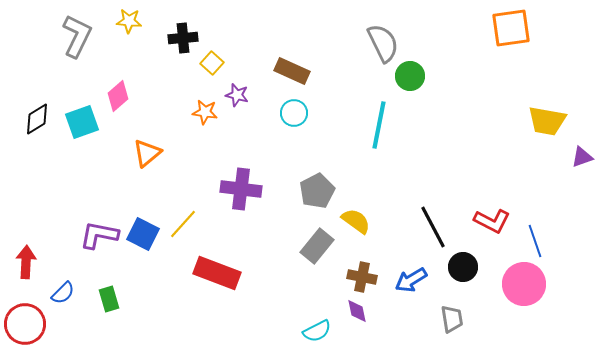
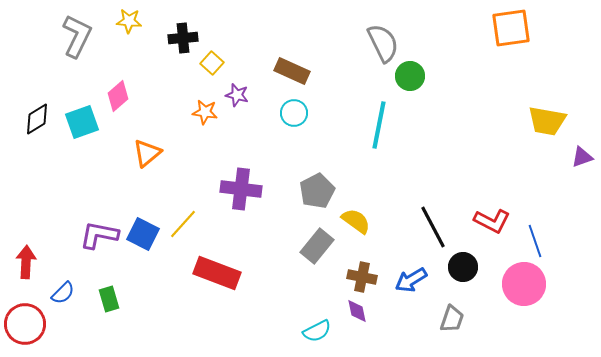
gray trapezoid: rotated 28 degrees clockwise
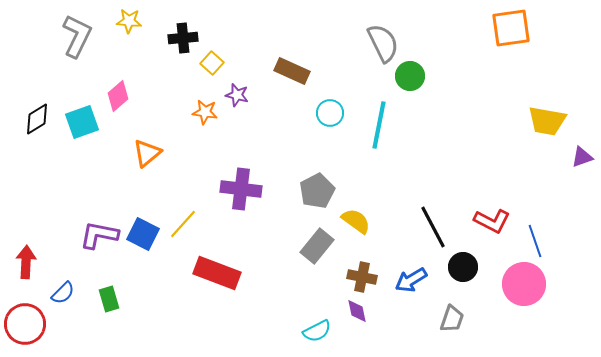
cyan circle: moved 36 px right
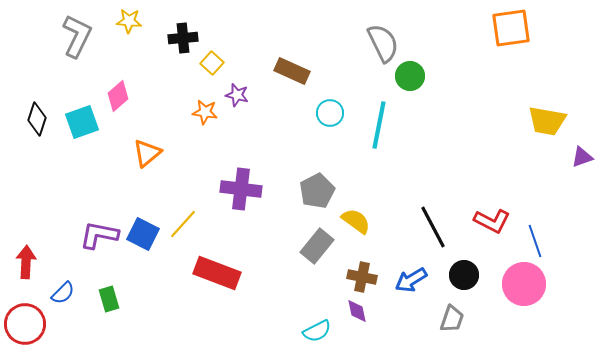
black diamond: rotated 40 degrees counterclockwise
black circle: moved 1 px right, 8 px down
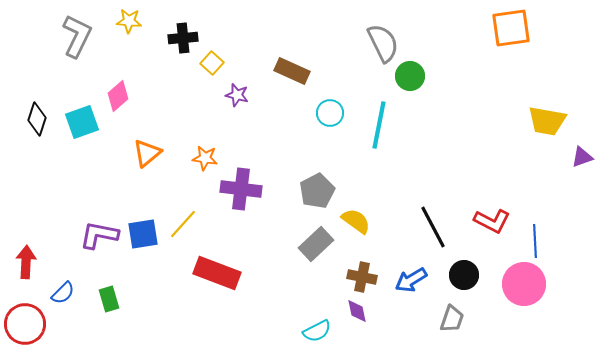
orange star: moved 46 px down
blue square: rotated 36 degrees counterclockwise
blue line: rotated 16 degrees clockwise
gray rectangle: moved 1 px left, 2 px up; rotated 8 degrees clockwise
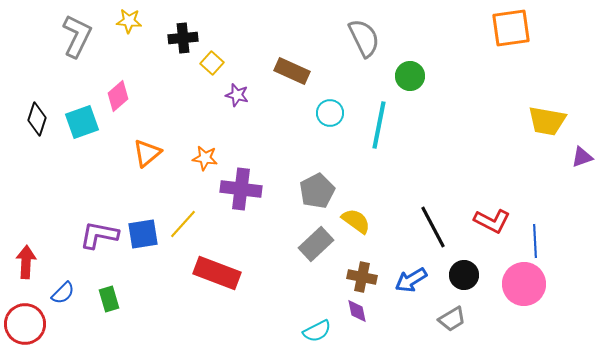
gray semicircle: moved 19 px left, 5 px up
gray trapezoid: rotated 40 degrees clockwise
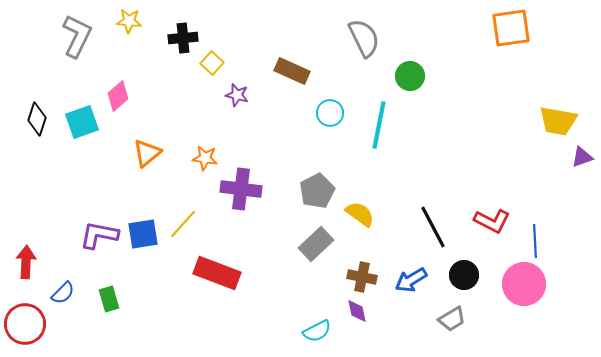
yellow trapezoid: moved 11 px right
yellow semicircle: moved 4 px right, 7 px up
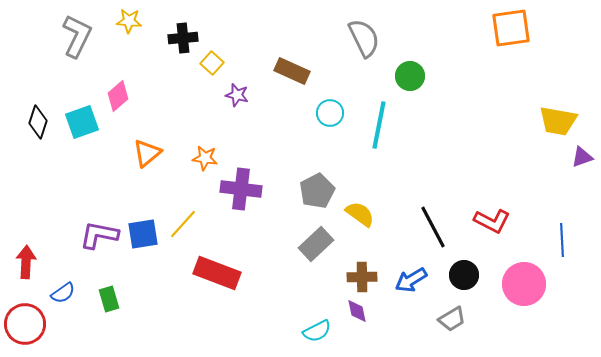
black diamond: moved 1 px right, 3 px down
blue line: moved 27 px right, 1 px up
brown cross: rotated 12 degrees counterclockwise
blue semicircle: rotated 10 degrees clockwise
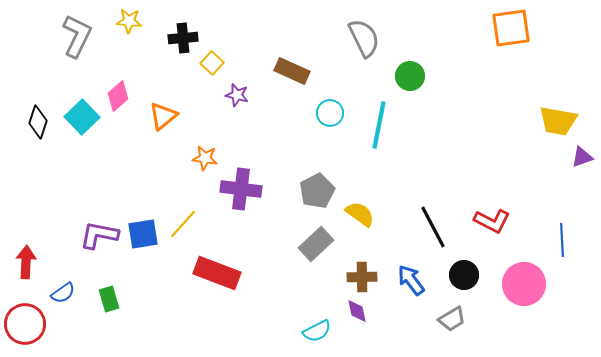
cyan square: moved 5 px up; rotated 24 degrees counterclockwise
orange triangle: moved 16 px right, 37 px up
blue arrow: rotated 84 degrees clockwise
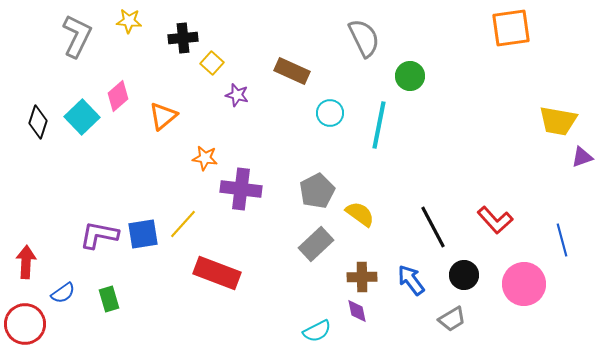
red L-shape: moved 3 px right, 1 px up; rotated 21 degrees clockwise
blue line: rotated 12 degrees counterclockwise
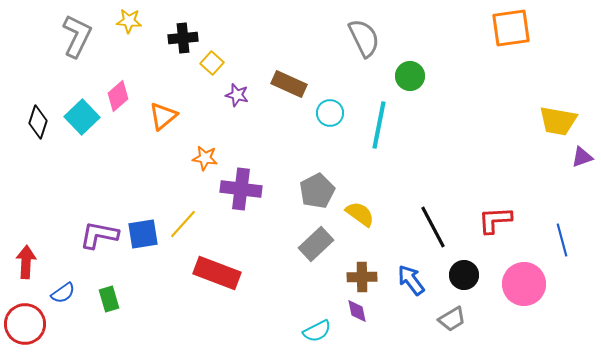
brown rectangle: moved 3 px left, 13 px down
red L-shape: rotated 129 degrees clockwise
